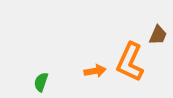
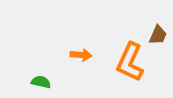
orange arrow: moved 14 px left, 16 px up; rotated 15 degrees clockwise
green semicircle: rotated 84 degrees clockwise
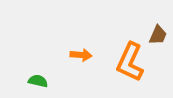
green semicircle: moved 3 px left, 1 px up
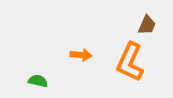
brown trapezoid: moved 11 px left, 10 px up
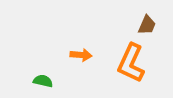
orange L-shape: moved 1 px right, 1 px down
green semicircle: moved 5 px right
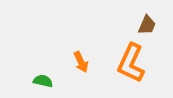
orange arrow: moved 7 px down; rotated 60 degrees clockwise
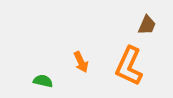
orange L-shape: moved 2 px left, 3 px down
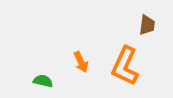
brown trapezoid: rotated 15 degrees counterclockwise
orange L-shape: moved 4 px left
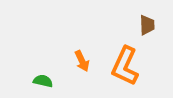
brown trapezoid: rotated 10 degrees counterclockwise
orange arrow: moved 1 px right, 1 px up
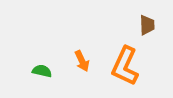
green semicircle: moved 1 px left, 10 px up
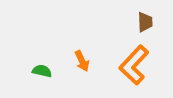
brown trapezoid: moved 2 px left, 3 px up
orange L-shape: moved 9 px right, 1 px up; rotated 18 degrees clockwise
